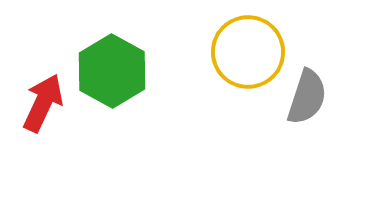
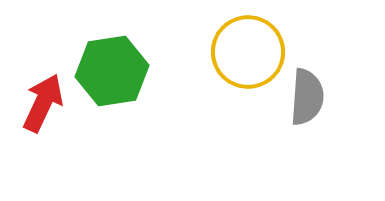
green hexagon: rotated 22 degrees clockwise
gray semicircle: rotated 14 degrees counterclockwise
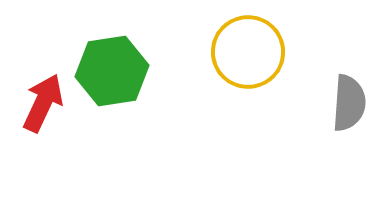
gray semicircle: moved 42 px right, 6 px down
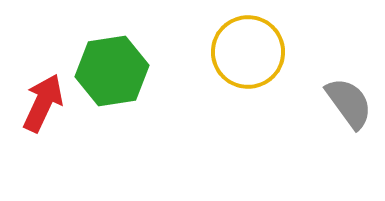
gray semicircle: rotated 40 degrees counterclockwise
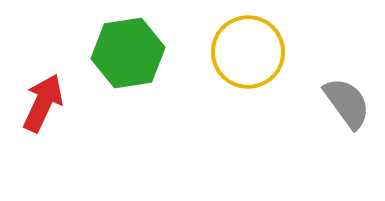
green hexagon: moved 16 px right, 18 px up
gray semicircle: moved 2 px left
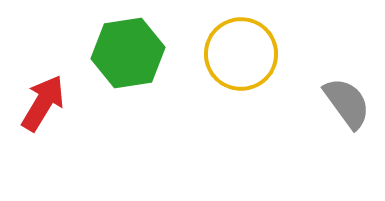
yellow circle: moved 7 px left, 2 px down
red arrow: rotated 6 degrees clockwise
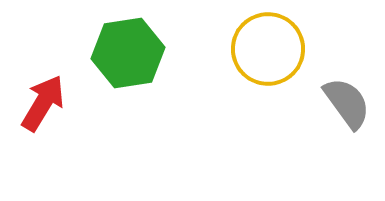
yellow circle: moved 27 px right, 5 px up
